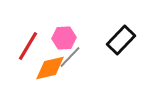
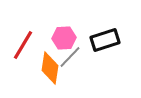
black rectangle: moved 16 px left; rotated 28 degrees clockwise
red line: moved 5 px left, 1 px up
orange diamond: rotated 68 degrees counterclockwise
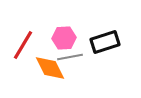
black rectangle: moved 2 px down
gray line: rotated 35 degrees clockwise
orange diamond: rotated 36 degrees counterclockwise
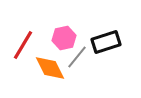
pink hexagon: rotated 10 degrees counterclockwise
black rectangle: moved 1 px right
gray line: moved 7 px right; rotated 40 degrees counterclockwise
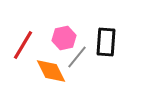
black rectangle: rotated 68 degrees counterclockwise
orange diamond: moved 1 px right, 3 px down
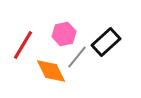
pink hexagon: moved 4 px up
black rectangle: rotated 44 degrees clockwise
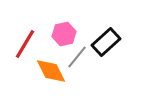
red line: moved 2 px right, 1 px up
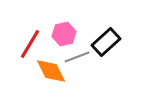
red line: moved 5 px right
gray line: rotated 30 degrees clockwise
